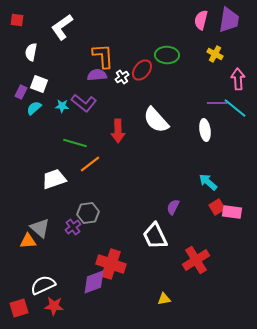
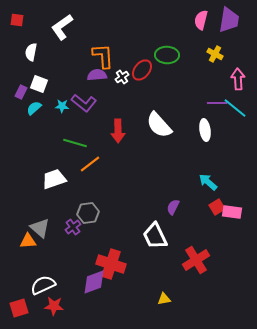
white semicircle at (156, 120): moved 3 px right, 5 px down
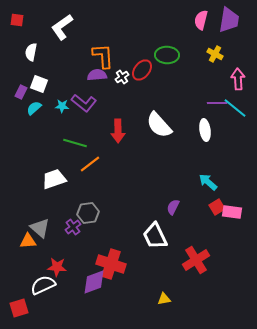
red star at (54, 306): moved 3 px right, 39 px up
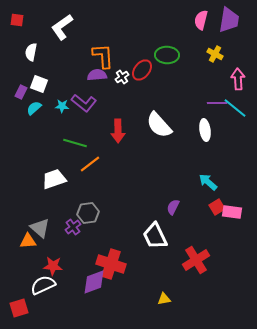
red star at (57, 267): moved 4 px left, 1 px up
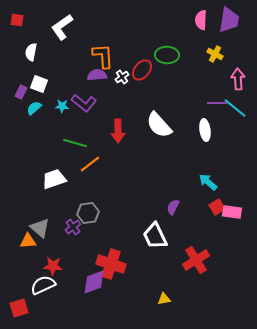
pink semicircle at (201, 20): rotated 12 degrees counterclockwise
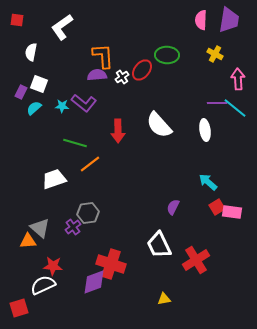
white trapezoid at (155, 236): moved 4 px right, 9 px down
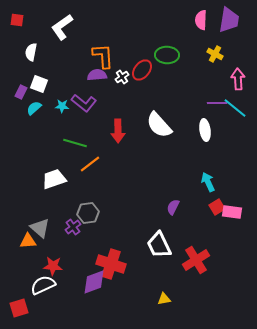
cyan arrow at (208, 182): rotated 24 degrees clockwise
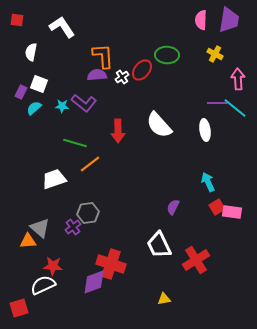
white L-shape at (62, 27): rotated 92 degrees clockwise
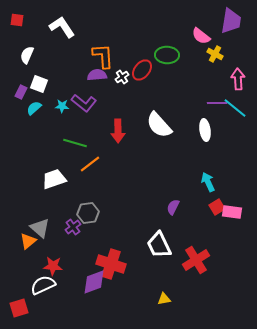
pink semicircle at (201, 20): moved 16 px down; rotated 54 degrees counterclockwise
purple trapezoid at (229, 20): moved 2 px right, 1 px down
white semicircle at (31, 52): moved 4 px left, 3 px down; rotated 12 degrees clockwise
orange triangle at (28, 241): rotated 36 degrees counterclockwise
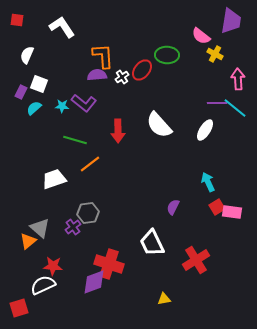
white ellipse at (205, 130): rotated 40 degrees clockwise
green line at (75, 143): moved 3 px up
white trapezoid at (159, 245): moved 7 px left, 2 px up
red cross at (111, 264): moved 2 px left
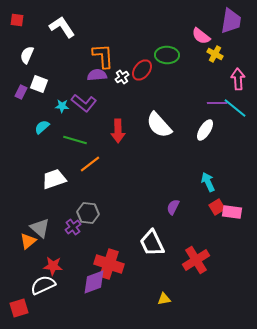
cyan semicircle at (34, 108): moved 8 px right, 19 px down
gray hexagon at (88, 213): rotated 15 degrees clockwise
